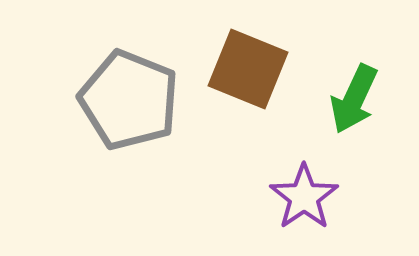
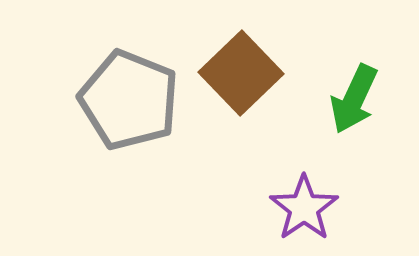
brown square: moved 7 px left, 4 px down; rotated 24 degrees clockwise
purple star: moved 11 px down
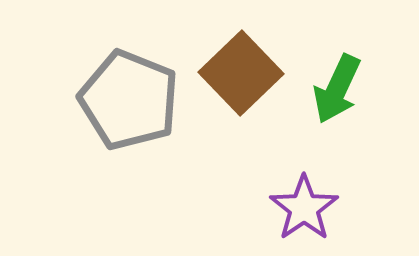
green arrow: moved 17 px left, 10 px up
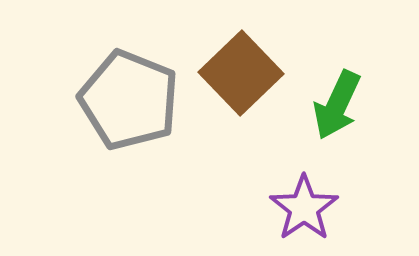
green arrow: moved 16 px down
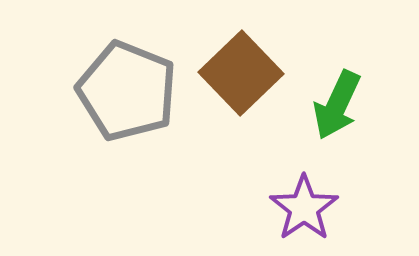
gray pentagon: moved 2 px left, 9 px up
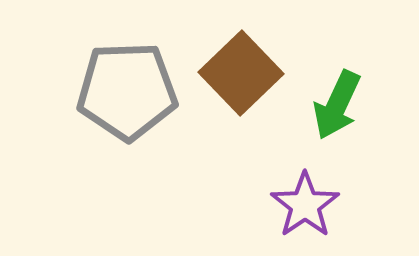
gray pentagon: rotated 24 degrees counterclockwise
purple star: moved 1 px right, 3 px up
